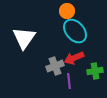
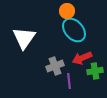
cyan ellipse: moved 1 px left, 1 px up
red arrow: moved 8 px right
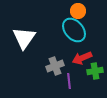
orange circle: moved 11 px right
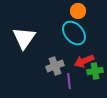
cyan ellipse: moved 3 px down
red arrow: moved 2 px right, 3 px down
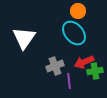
red arrow: moved 1 px down
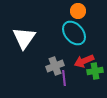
red arrow: moved 1 px up
purple line: moved 5 px left, 3 px up
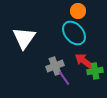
red arrow: rotated 60 degrees clockwise
purple line: rotated 28 degrees counterclockwise
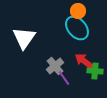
cyan ellipse: moved 3 px right, 5 px up
gray cross: rotated 18 degrees counterclockwise
green cross: rotated 14 degrees clockwise
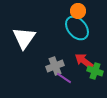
gray cross: rotated 18 degrees clockwise
green cross: rotated 14 degrees clockwise
purple line: rotated 21 degrees counterclockwise
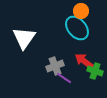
orange circle: moved 3 px right
